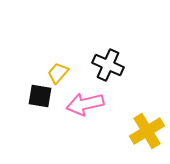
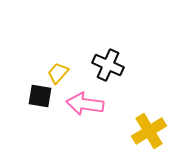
pink arrow: rotated 21 degrees clockwise
yellow cross: moved 2 px right
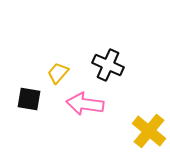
black square: moved 11 px left, 3 px down
yellow cross: rotated 20 degrees counterclockwise
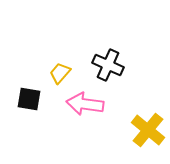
yellow trapezoid: moved 2 px right
yellow cross: moved 1 px left, 1 px up
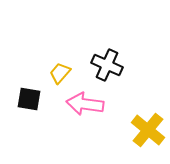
black cross: moved 1 px left
